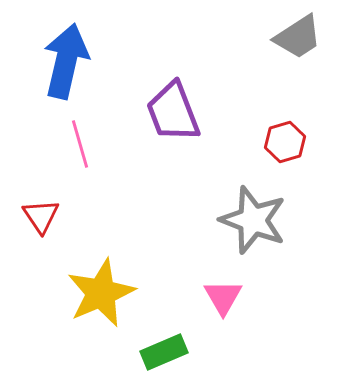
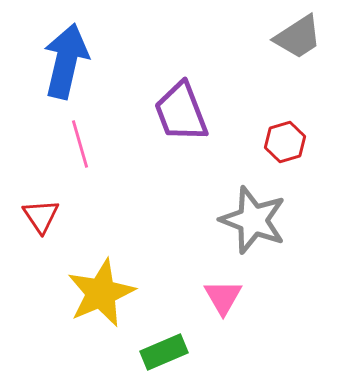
purple trapezoid: moved 8 px right
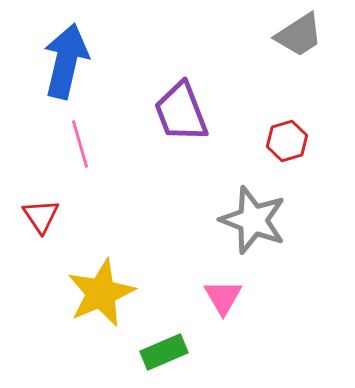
gray trapezoid: moved 1 px right, 2 px up
red hexagon: moved 2 px right, 1 px up
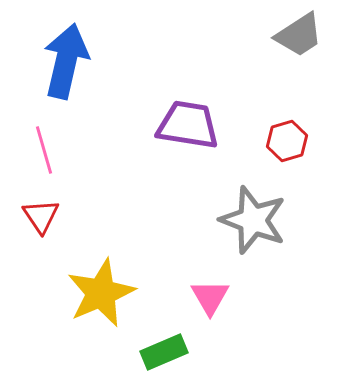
purple trapezoid: moved 7 px right, 13 px down; rotated 120 degrees clockwise
pink line: moved 36 px left, 6 px down
pink triangle: moved 13 px left
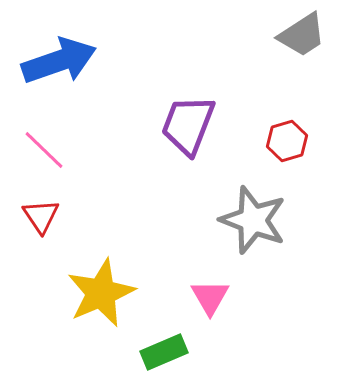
gray trapezoid: moved 3 px right
blue arrow: moved 7 px left; rotated 58 degrees clockwise
purple trapezoid: rotated 78 degrees counterclockwise
pink line: rotated 30 degrees counterclockwise
